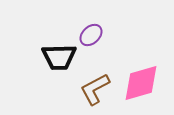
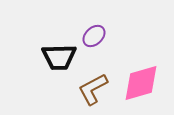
purple ellipse: moved 3 px right, 1 px down
brown L-shape: moved 2 px left
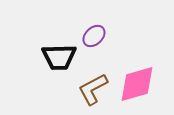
pink diamond: moved 4 px left, 1 px down
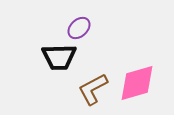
purple ellipse: moved 15 px left, 8 px up
pink diamond: moved 1 px up
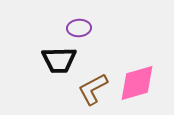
purple ellipse: rotated 40 degrees clockwise
black trapezoid: moved 3 px down
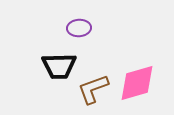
black trapezoid: moved 6 px down
brown L-shape: rotated 8 degrees clockwise
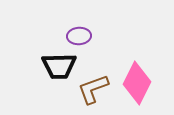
purple ellipse: moved 8 px down
pink diamond: rotated 48 degrees counterclockwise
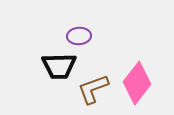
pink diamond: rotated 12 degrees clockwise
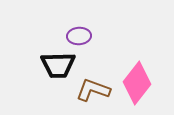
black trapezoid: moved 1 px left, 1 px up
brown L-shape: moved 1 px down; rotated 40 degrees clockwise
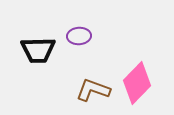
black trapezoid: moved 20 px left, 15 px up
pink diamond: rotated 6 degrees clockwise
